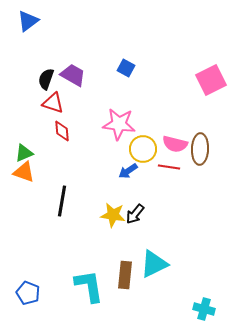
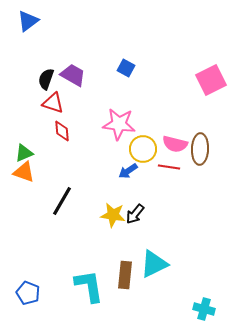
black line: rotated 20 degrees clockwise
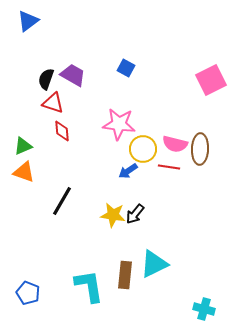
green triangle: moved 1 px left, 7 px up
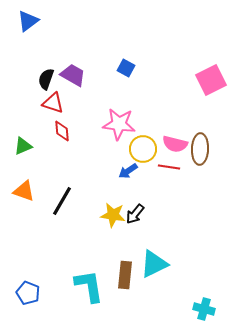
orange triangle: moved 19 px down
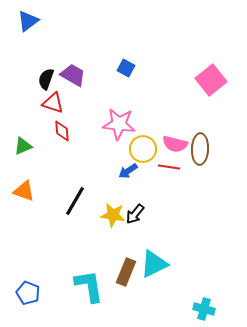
pink square: rotated 12 degrees counterclockwise
black line: moved 13 px right
brown rectangle: moved 1 px right, 3 px up; rotated 16 degrees clockwise
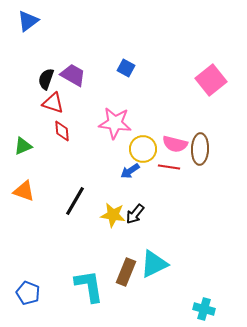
pink star: moved 4 px left, 1 px up
blue arrow: moved 2 px right
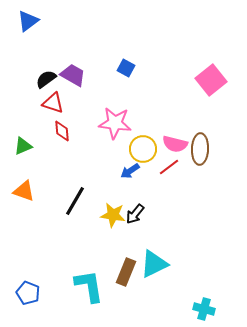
black semicircle: rotated 35 degrees clockwise
red line: rotated 45 degrees counterclockwise
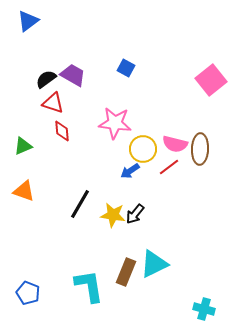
black line: moved 5 px right, 3 px down
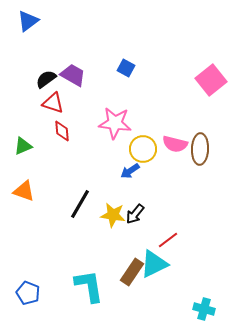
red line: moved 1 px left, 73 px down
brown rectangle: moved 6 px right; rotated 12 degrees clockwise
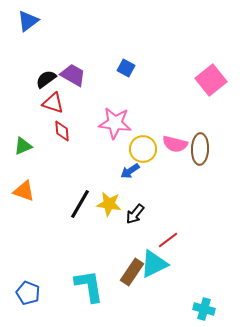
yellow star: moved 4 px left, 11 px up
